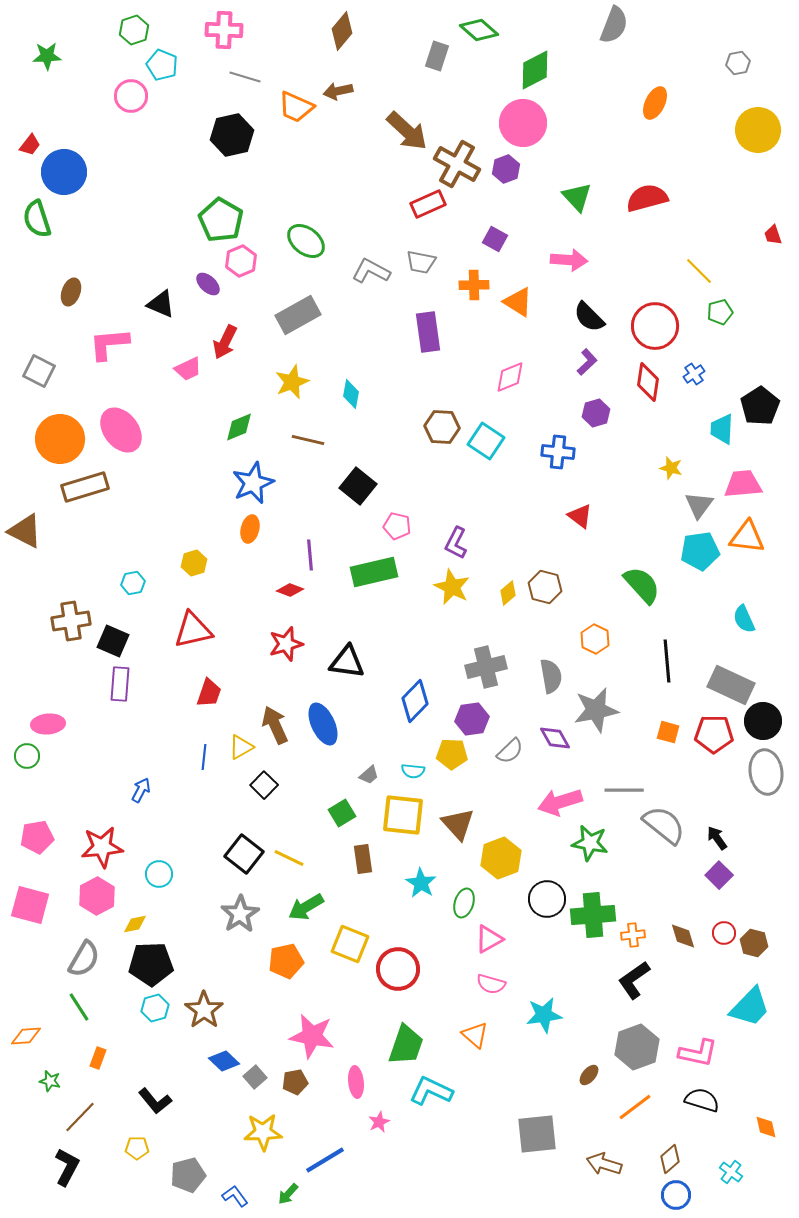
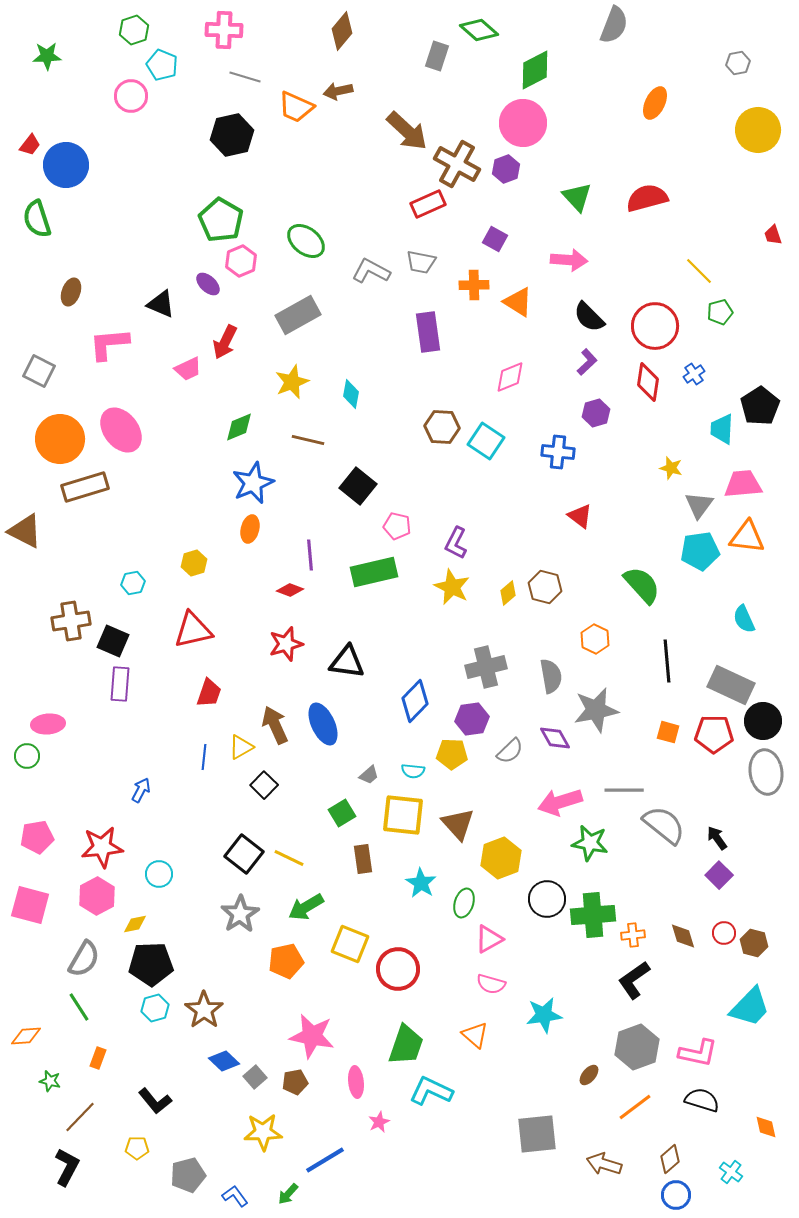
blue circle at (64, 172): moved 2 px right, 7 px up
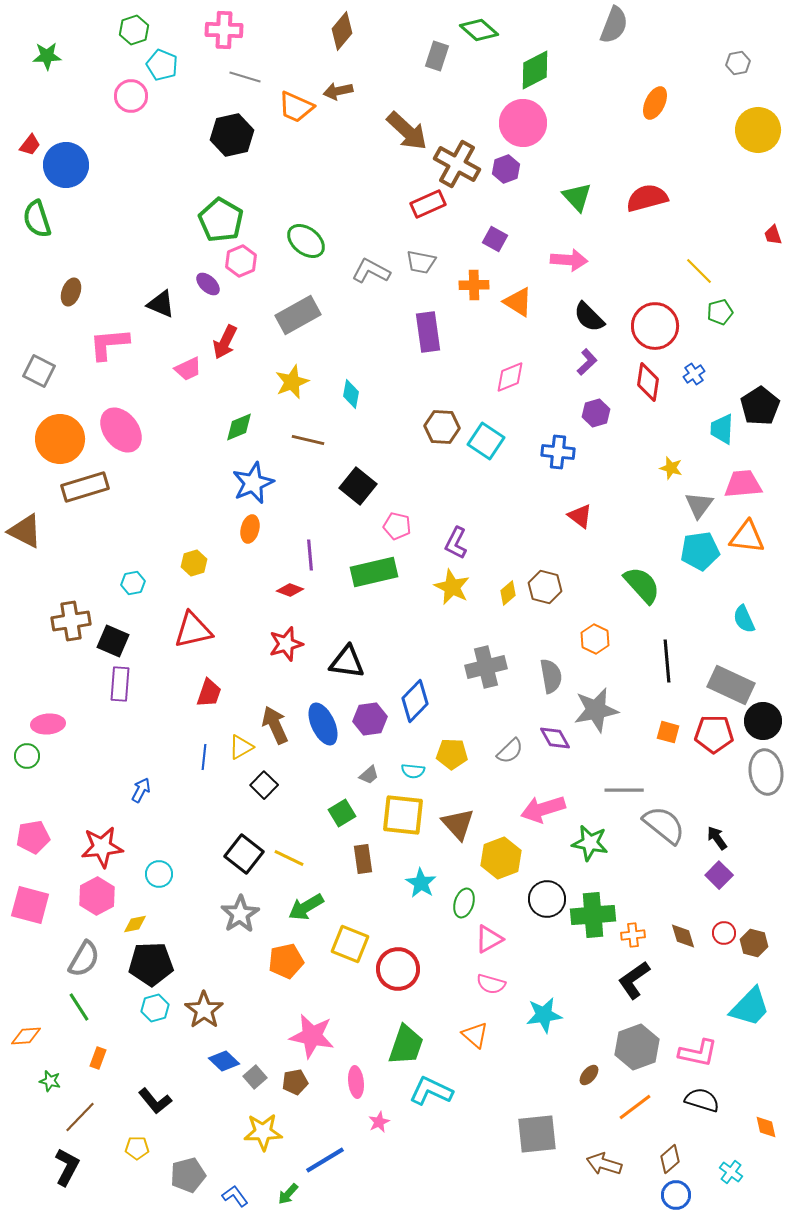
purple hexagon at (472, 719): moved 102 px left
pink arrow at (560, 802): moved 17 px left, 7 px down
pink pentagon at (37, 837): moved 4 px left
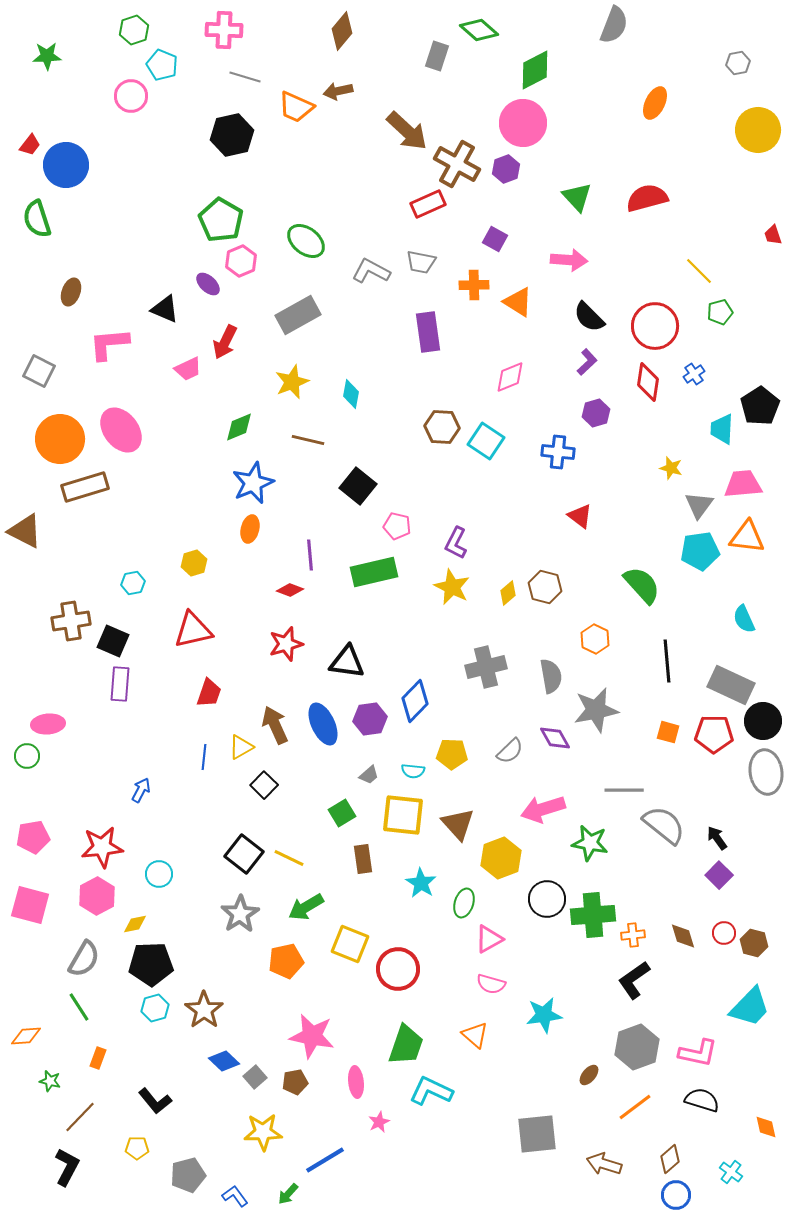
black triangle at (161, 304): moved 4 px right, 5 px down
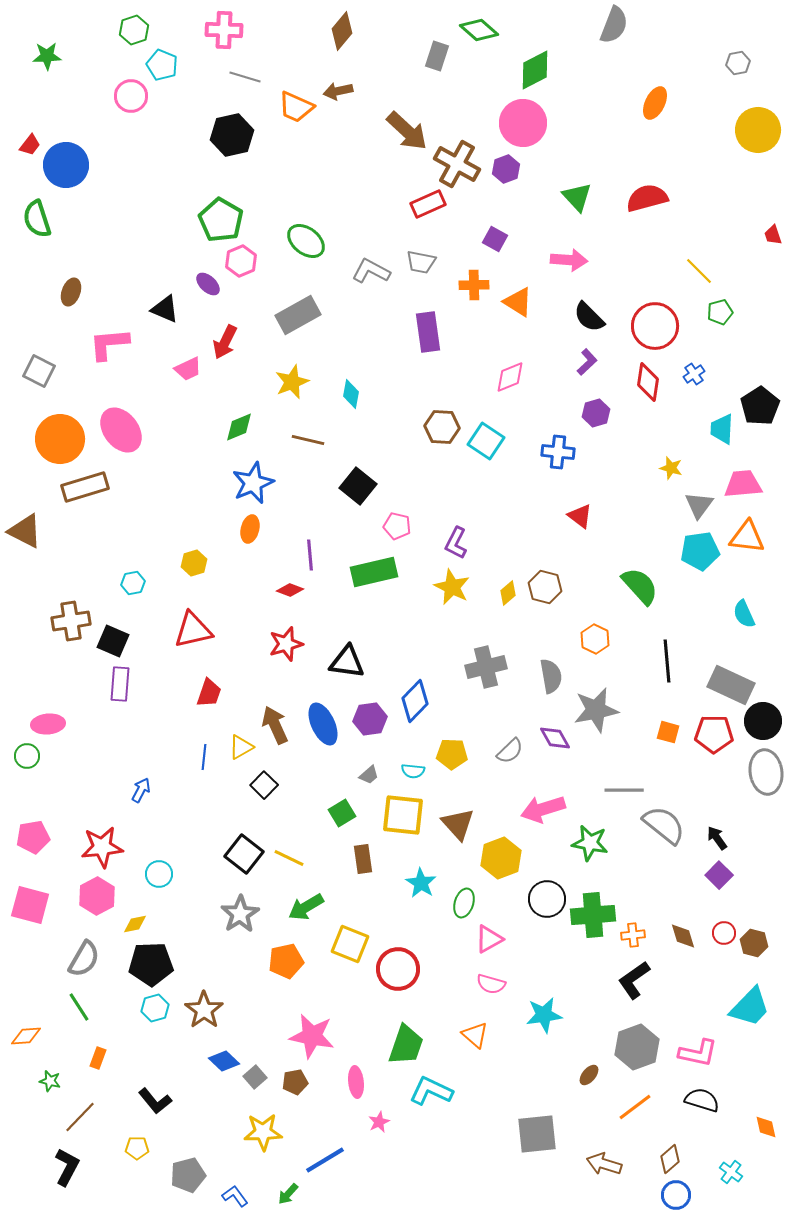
green semicircle at (642, 585): moved 2 px left, 1 px down
cyan semicircle at (744, 619): moved 5 px up
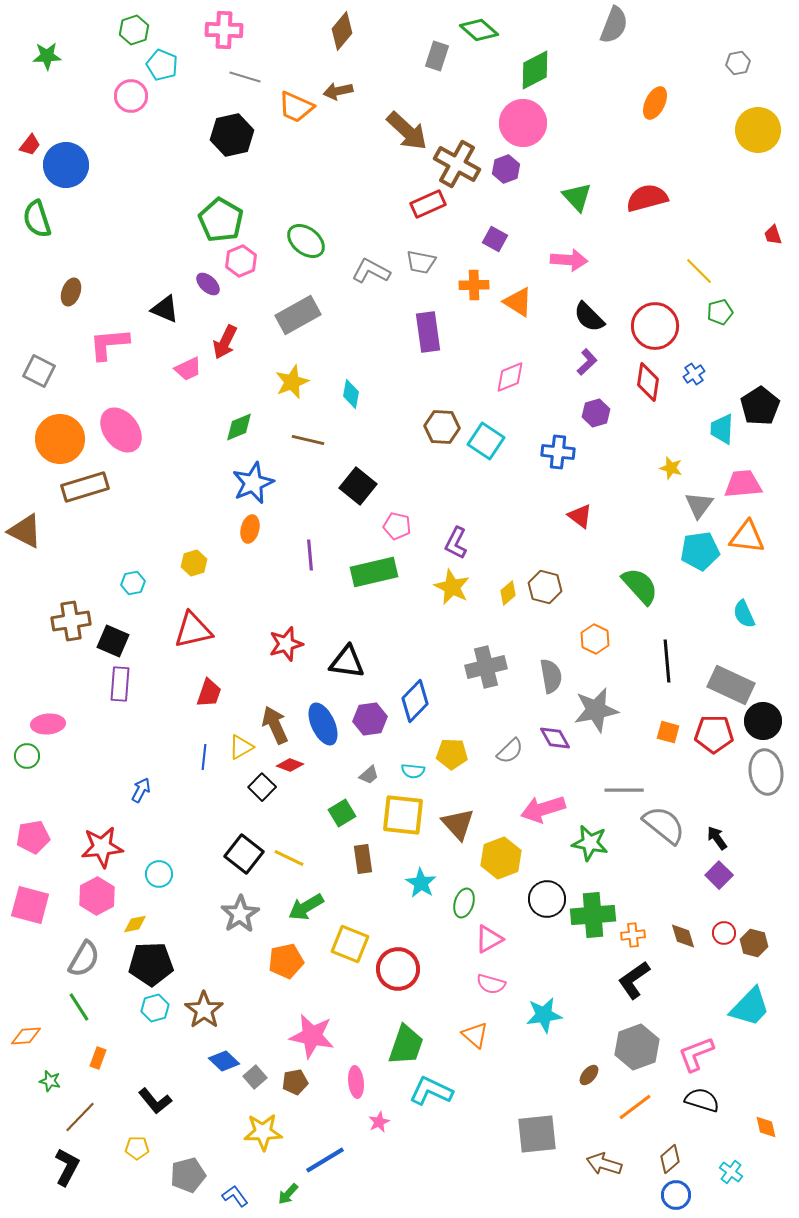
red diamond at (290, 590): moved 175 px down
black square at (264, 785): moved 2 px left, 2 px down
pink L-shape at (698, 1053): moved 2 px left, 1 px down; rotated 147 degrees clockwise
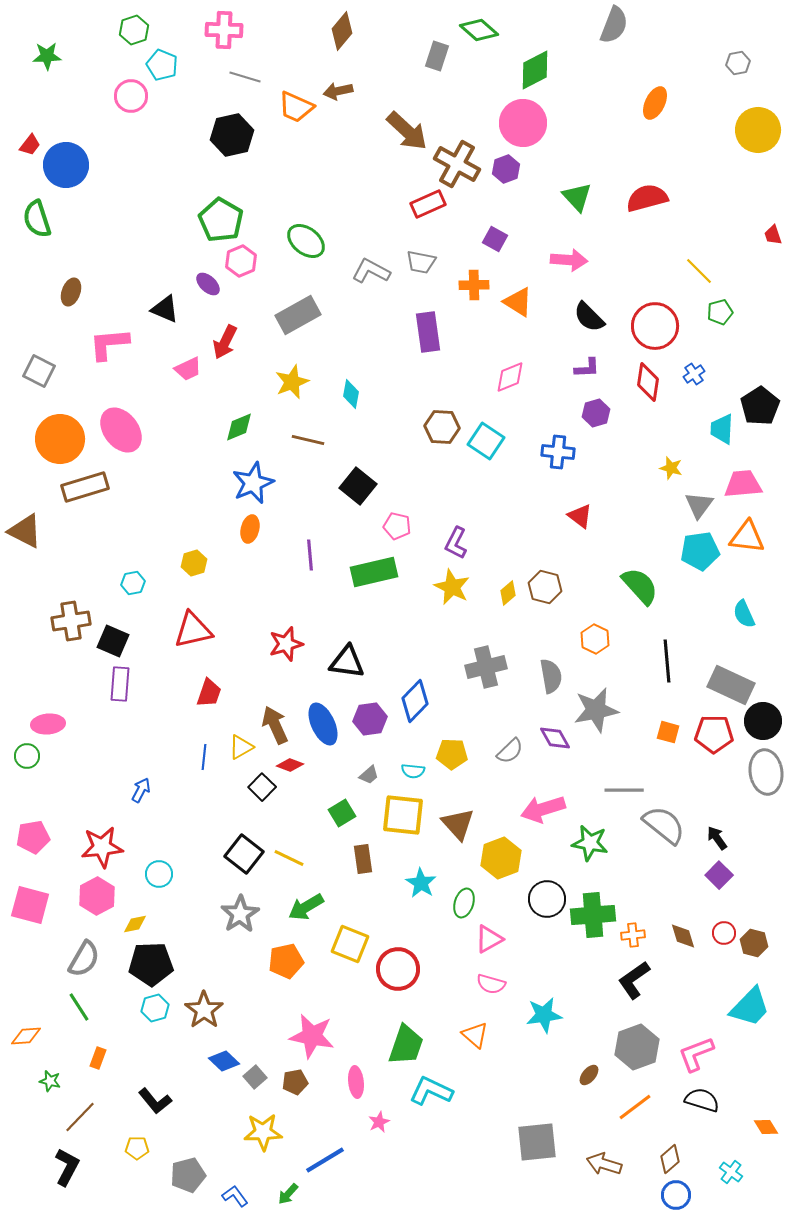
purple L-shape at (587, 362): moved 6 px down; rotated 40 degrees clockwise
orange diamond at (766, 1127): rotated 20 degrees counterclockwise
gray square at (537, 1134): moved 8 px down
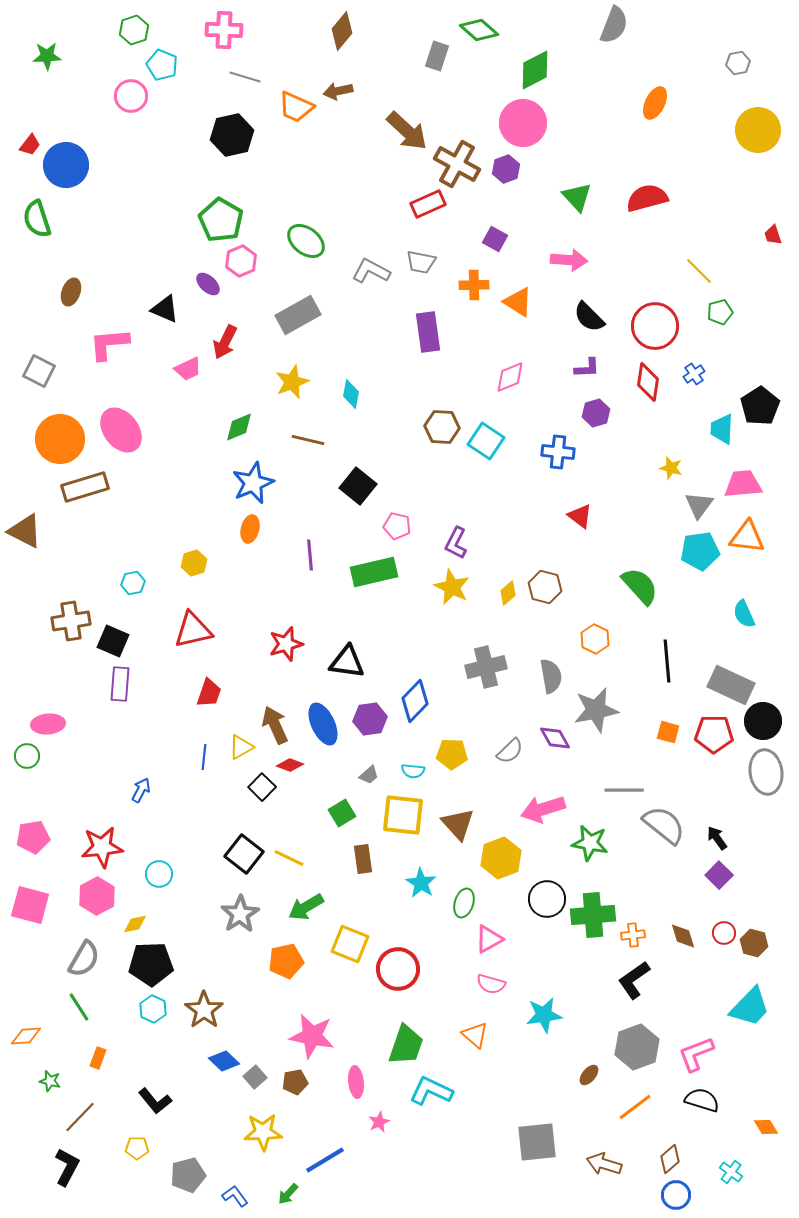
cyan hexagon at (155, 1008): moved 2 px left, 1 px down; rotated 20 degrees counterclockwise
